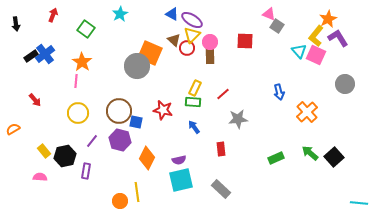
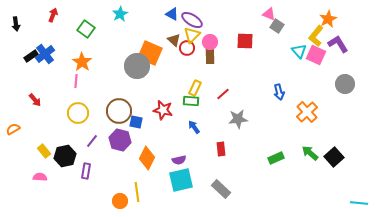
purple L-shape at (338, 38): moved 6 px down
green rectangle at (193, 102): moved 2 px left, 1 px up
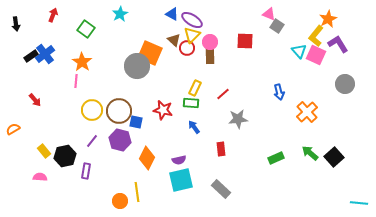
green rectangle at (191, 101): moved 2 px down
yellow circle at (78, 113): moved 14 px right, 3 px up
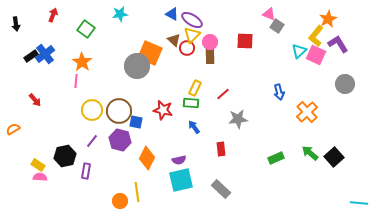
cyan star at (120, 14): rotated 21 degrees clockwise
cyan triangle at (299, 51): rotated 28 degrees clockwise
yellow rectangle at (44, 151): moved 6 px left, 14 px down; rotated 16 degrees counterclockwise
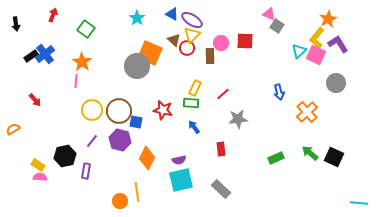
cyan star at (120, 14): moved 17 px right, 4 px down; rotated 28 degrees counterclockwise
yellow L-shape at (316, 36): moved 1 px right, 2 px down
pink circle at (210, 42): moved 11 px right, 1 px down
gray circle at (345, 84): moved 9 px left, 1 px up
black square at (334, 157): rotated 24 degrees counterclockwise
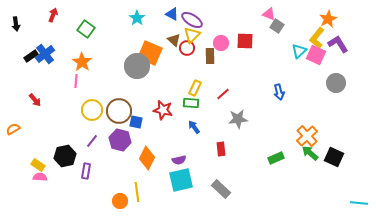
orange cross at (307, 112): moved 24 px down
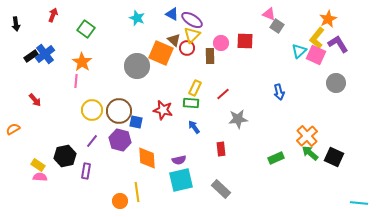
cyan star at (137, 18): rotated 14 degrees counterclockwise
orange square at (150, 53): moved 11 px right
orange diamond at (147, 158): rotated 30 degrees counterclockwise
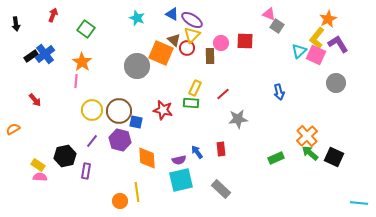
blue arrow at (194, 127): moved 3 px right, 25 px down
